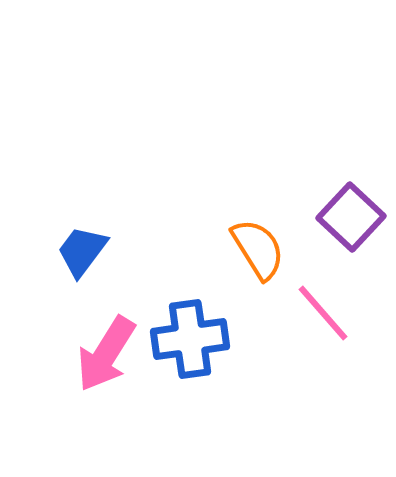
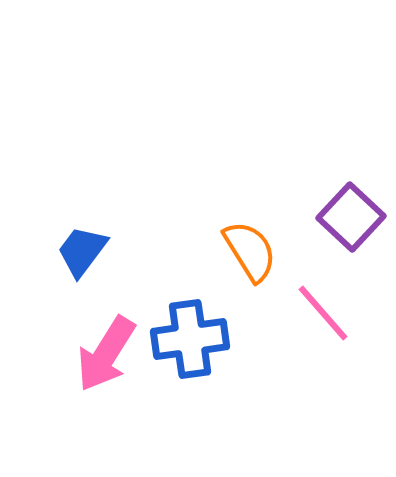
orange semicircle: moved 8 px left, 2 px down
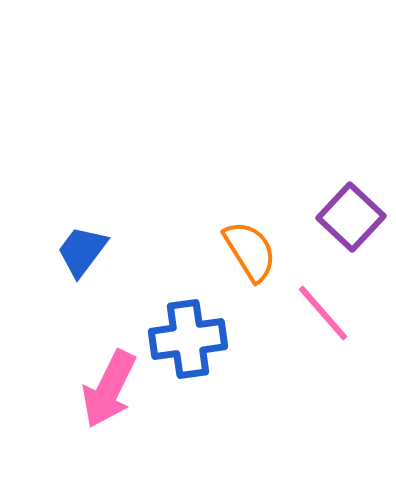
blue cross: moved 2 px left
pink arrow: moved 3 px right, 35 px down; rotated 6 degrees counterclockwise
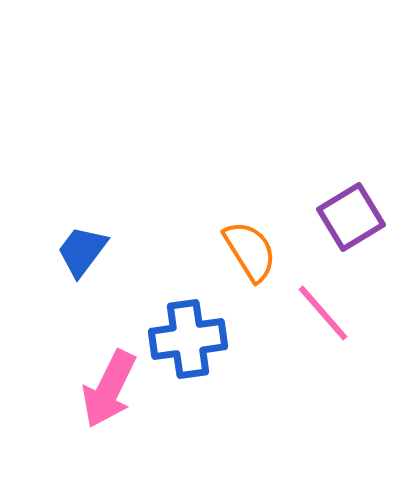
purple square: rotated 16 degrees clockwise
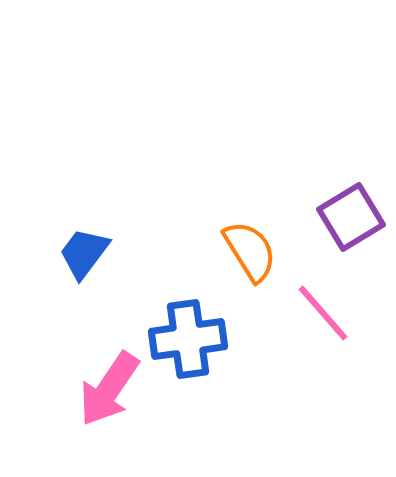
blue trapezoid: moved 2 px right, 2 px down
pink arrow: rotated 8 degrees clockwise
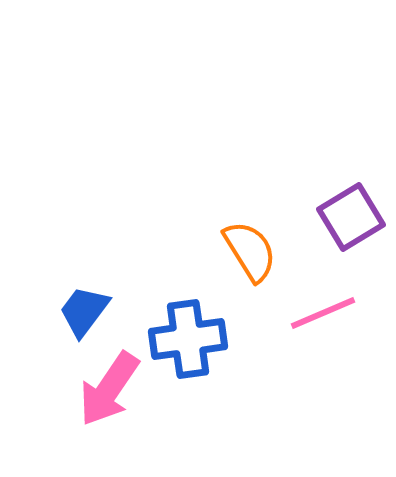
blue trapezoid: moved 58 px down
pink line: rotated 72 degrees counterclockwise
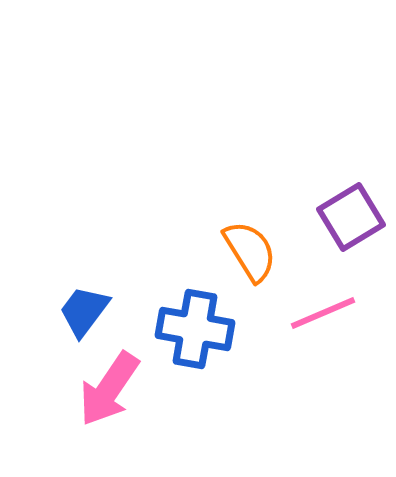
blue cross: moved 7 px right, 10 px up; rotated 18 degrees clockwise
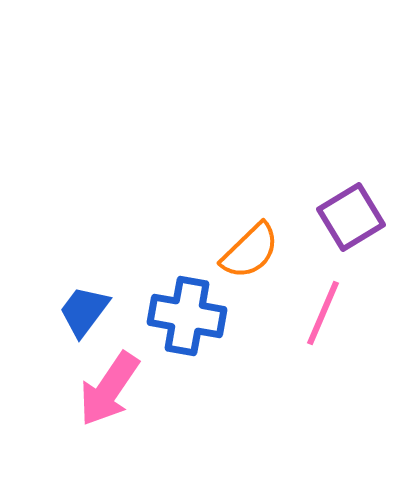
orange semicircle: rotated 78 degrees clockwise
pink line: rotated 44 degrees counterclockwise
blue cross: moved 8 px left, 13 px up
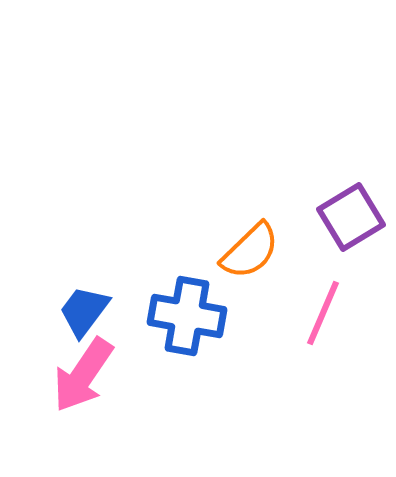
pink arrow: moved 26 px left, 14 px up
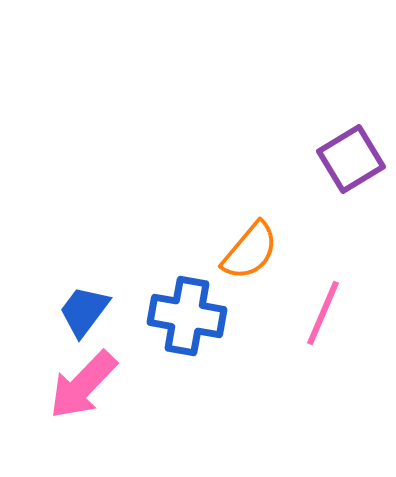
purple square: moved 58 px up
orange semicircle: rotated 6 degrees counterclockwise
pink arrow: moved 10 px down; rotated 10 degrees clockwise
